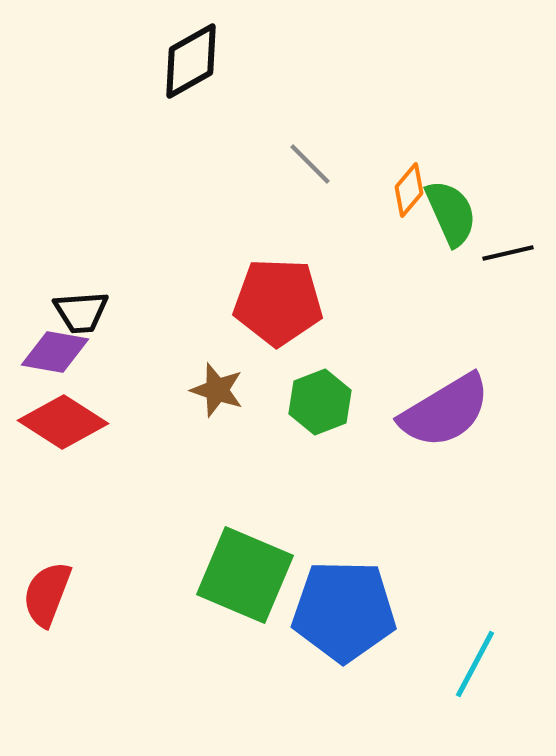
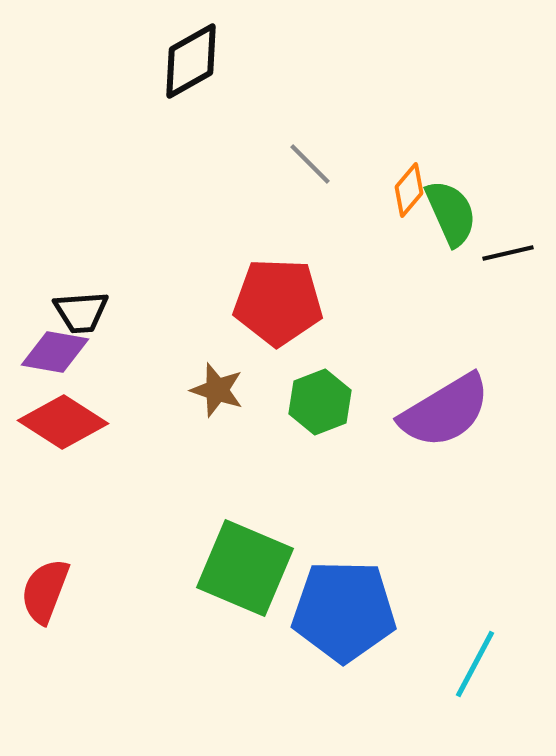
green square: moved 7 px up
red semicircle: moved 2 px left, 3 px up
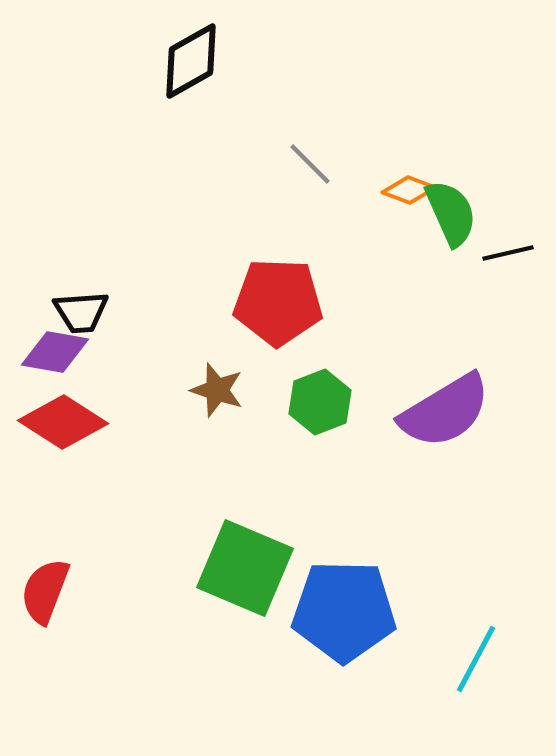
orange diamond: rotated 70 degrees clockwise
cyan line: moved 1 px right, 5 px up
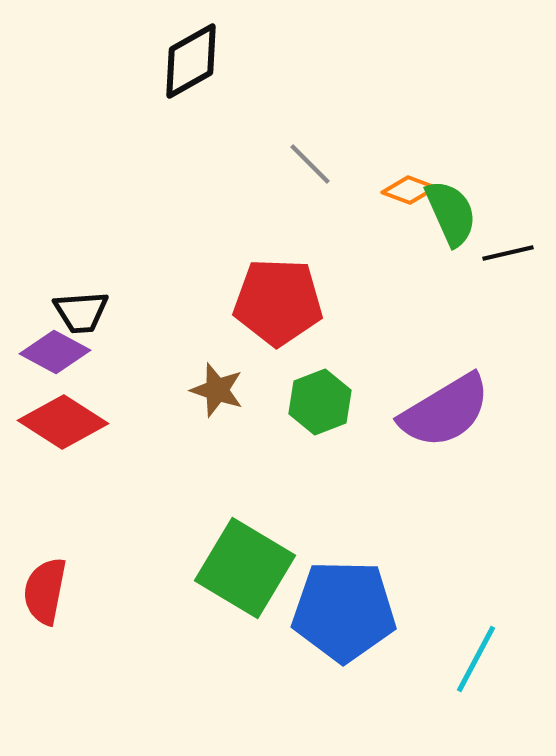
purple diamond: rotated 18 degrees clockwise
green square: rotated 8 degrees clockwise
red semicircle: rotated 10 degrees counterclockwise
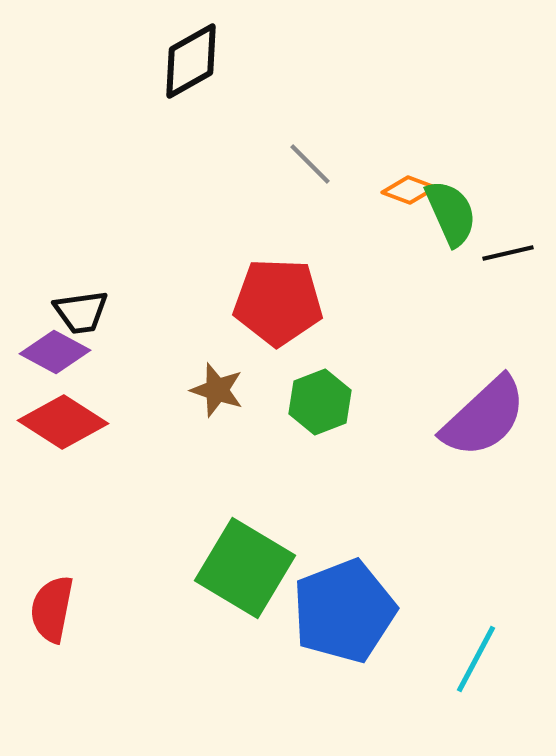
black trapezoid: rotated 4 degrees counterclockwise
purple semicircle: moved 39 px right, 6 px down; rotated 12 degrees counterclockwise
red semicircle: moved 7 px right, 18 px down
blue pentagon: rotated 22 degrees counterclockwise
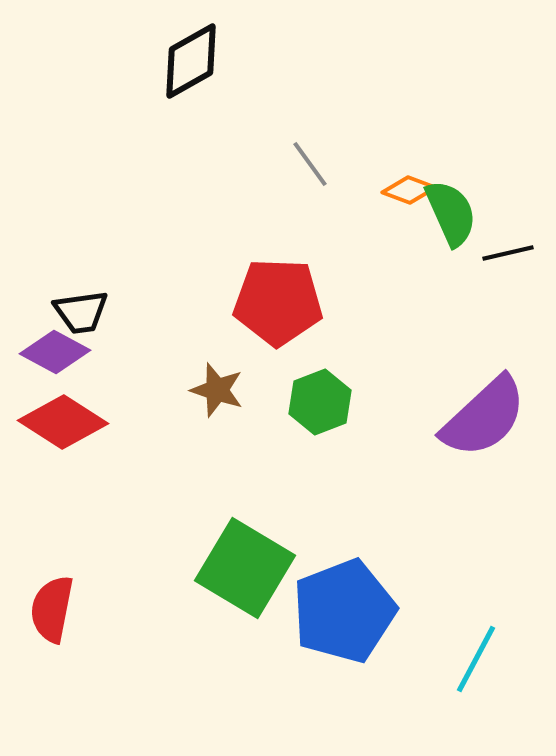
gray line: rotated 9 degrees clockwise
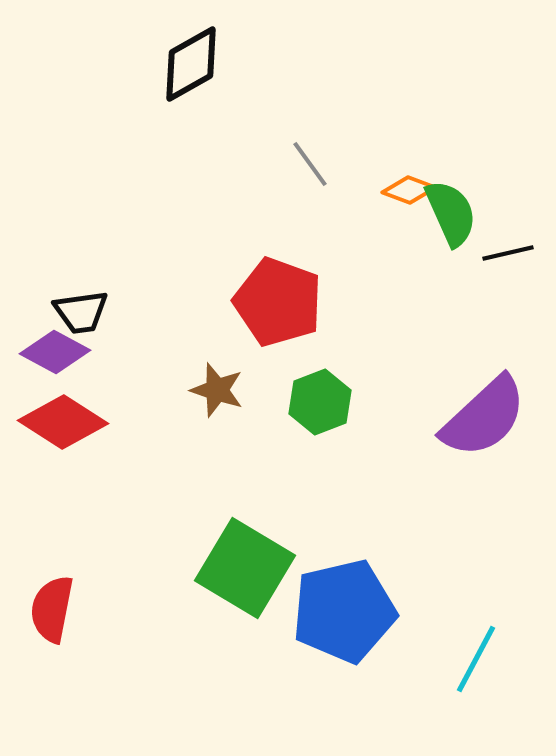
black diamond: moved 3 px down
red pentagon: rotated 18 degrees clockwise
blue pentagon: rotated 8 degrees clockwise
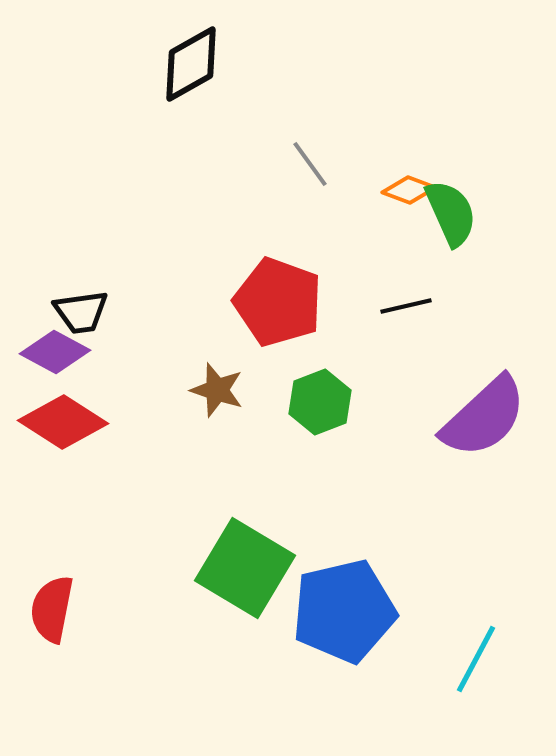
black line: moved 102 px left, 53 px down
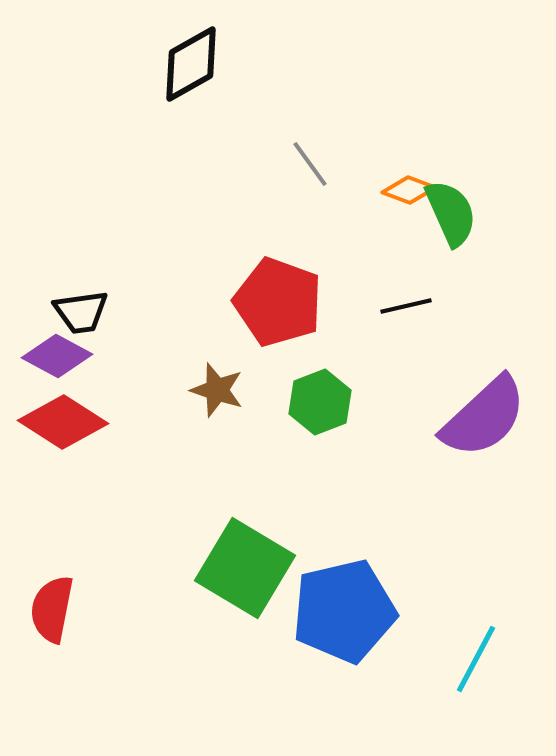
purple diamond: moved 2 px right, 4 px down
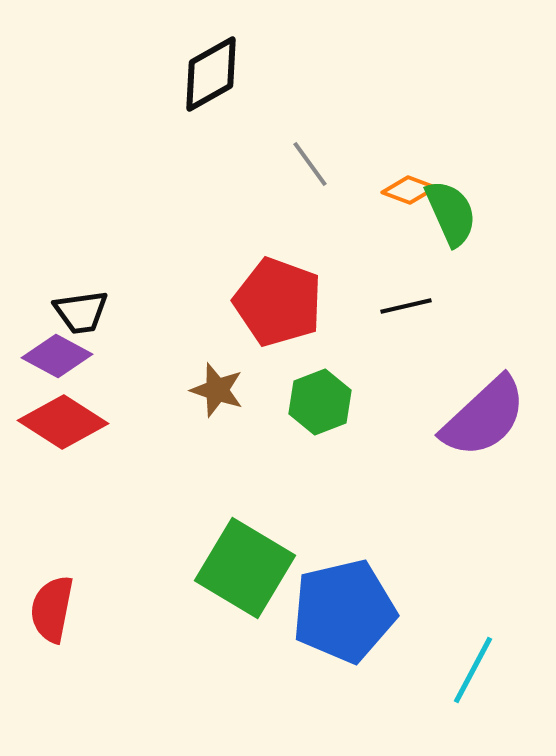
black diamond: moved 20 px right, 10 px down
cyan line: moved 3 px left, 11 px down
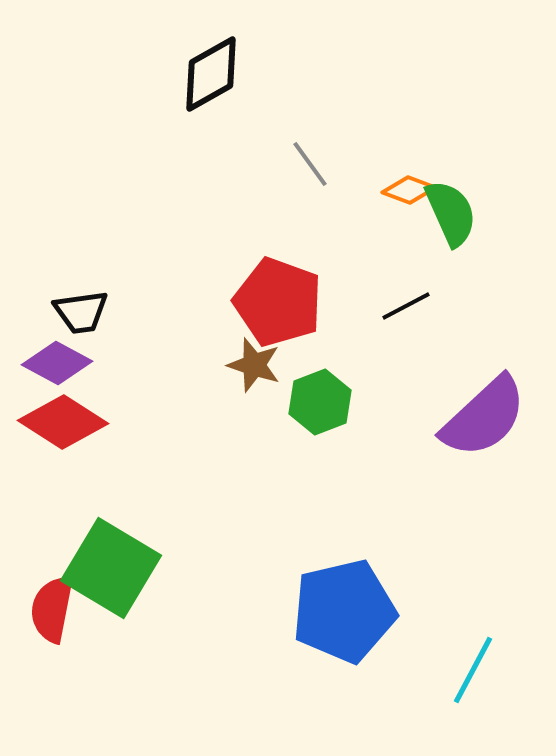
black line: rotated 15 degrees counterclockwise
purple diamond: moved 7 px down
brown star: moved 37 px right, 25 px up
green square: moved 134 px left
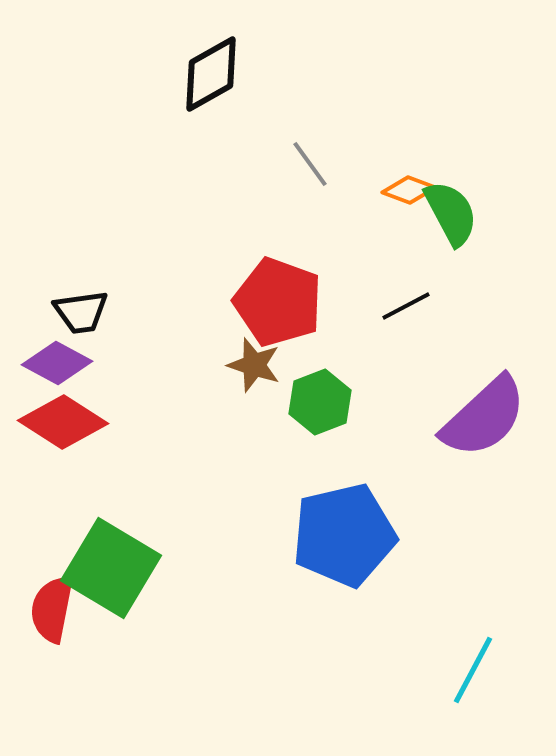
green semicircle: rotated 4 degrees counterclockwise
blue pentagon: moved 76 px up
